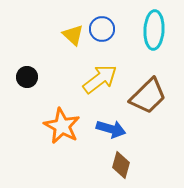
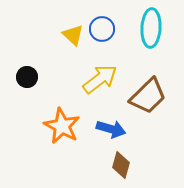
cyan ellipse: moved 3 px left, 2 px up
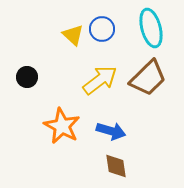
cyan ellipse: rotated 18 degrees counterclockwise
yellow arrow: moved 1 px down
brown trapezoid: moved 18 px up
blue arrow: moved 2 px down
brown diamond: moved 5 px left, 1 px down; rotated 24 degrees counterclockwise
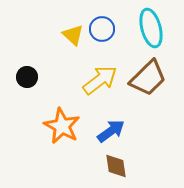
blue arrow: rotated 52 degrees counterclockwise
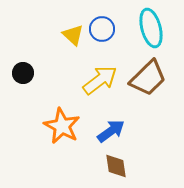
black circle: moved 4 px left, 4 px up
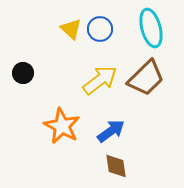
blue circle: moved 2 px left
yellow triangle: moved 2 px left, 6 px up
brown trapezoid: moved 2 px left
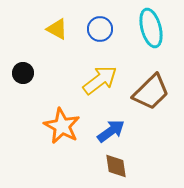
yellow triangle: moved 14 px left; rotated 15 degrees counterclockwise
brown trapezoid: moved 5 px right, 14 px down
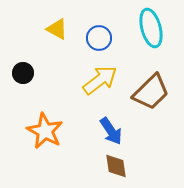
blue circle: moved 1 px left, 9 px down
orange star: moved 17 px left, 5 px down
blue arrow: rotated 92 degrees clockwise
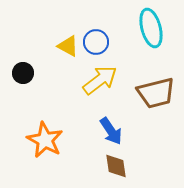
yellow triangle: moved 11 px right, 17 px down
blue circle: moved 3 px left, 4 px down
brown trapezoid: moved 5 px right, 1 px down; rotated 30 degrees clockwise
orange star: moved 9 px down
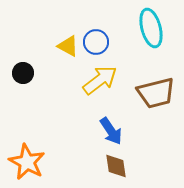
orange star: moved 18 px left, 22 px down
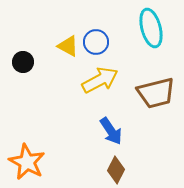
black circle: moved 11 px up
yellow arrow: rotated 9 degrees clockwise
brown diamond: moved 4 px down; rotated 36 degrees clockwise
